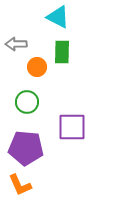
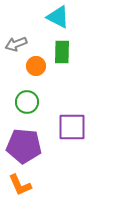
gray arrow: rotated 20 degrees counterclockwise
orange circle: moved 1 px left, 1 px up
purple pentagon: moved 2 px left, 2 px up
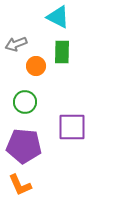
green circle: moved 2 px left
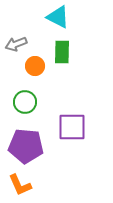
orange circle: moved 1 px left
purple pentagon: moved 2 px right
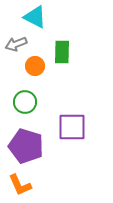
cyan triangle: moved 23 px left
purple pentagon: rotated 12 degrees clockwise
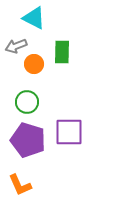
cyan triangle: moved 1 px left, 1 px down
gray arrow: moved 2 px down
orange circle: moved 1 px left, 2 px up
green circle: moved 2 px right
purple square: moved 3 px left, 5 px down
purple pentagon: moved 2 px right, 6 px up
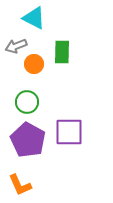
purple pentagon: rotated 12 degrees clockwise
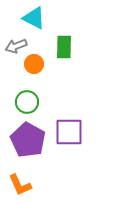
green rectangle: moved 2 px right, 5 px up
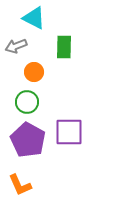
orange circle: moved 8 px down
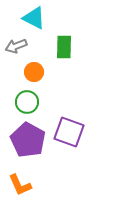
purple square: rotated 20 degrees clockwise
